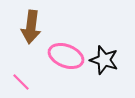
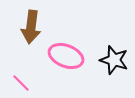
black star: moved 10 px right
pink line: moved 1 px down
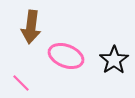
black star: rotated 20 degrees clockwise
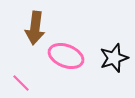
brown arrow: moved 4 px right, 1 px down
black star: moved 2 px up; rotated 16 degrees clockwise
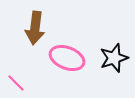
pink ellipse: moved 1 px right, 2 px down
pink line: moved 5 px left
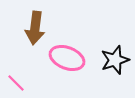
black star: moved 1 px right, 2 px down
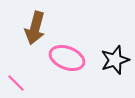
brown arrow: rotated 8 degrees clockwise
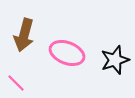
brown arrow: moved 11 px left, 7 px down
pink ellipse: moved 5 px up
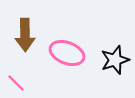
brown arrow: moved 1 px right; rotated 16 degrees counterclockwise
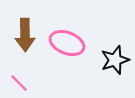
pink ellipse: moved 10 px up
pink line: moved 3 px right
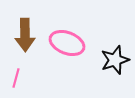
pink line: moved 3 px left, 5 px up; rotated 60 degrees clockwise
